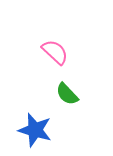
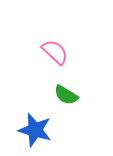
green semicircle: moved 1 px left, 1 px down; rotated 15 degrees counterclockwise
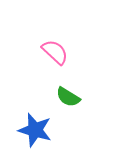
green semicircle: moved 2 px right, 2 px down
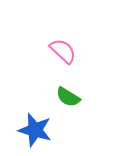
pink semicircle: moved 8 px right, 1 px up
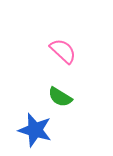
green semicircle: moved 8 px left
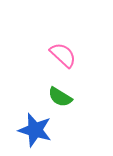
pink semicircle: moved 4 px down
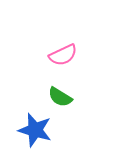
pink semicircle: rotated 112 degrees clockwise
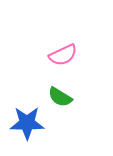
blue star: moved 8 px left, 7 px up; rotated 16 degrees counterclockwise
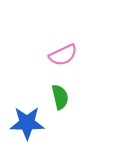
green semicircle: rotated 135 degrees counterclockwise
